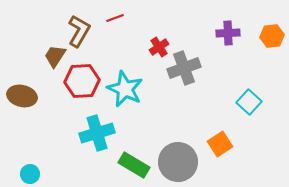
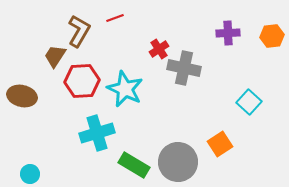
red cross: moved 2 px down
gray cross: rotated 32 degrees clockwise
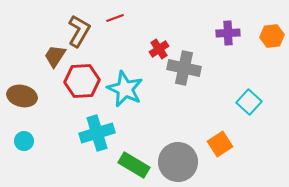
cyan circle: moved 6 px left, 33 px up
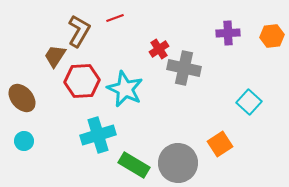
brown ellipse: moved 2 px down; rotated 36 degrees clockwise
cyan cross: moved 1 px right, 2 px down
gray circle: moved 1 px down
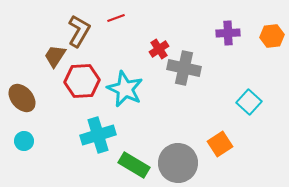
red line: moved 1 px right
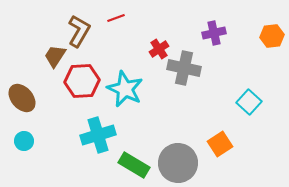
purple cross: moved 14 px left; rotated 10 degrees counterclockwise
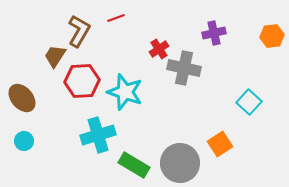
cyan star: moved 3 px down; rotated 6 degrees counterclockwise
gray circle: moved 2 px right
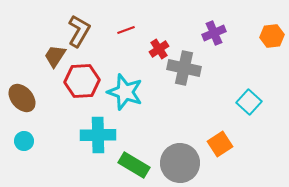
red line: moved 10 px right, 12 px down
purple cross: rotated 10 degrees counterclockwise
cyan cross: rotated 16 degrees clockwise
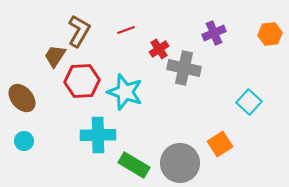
orange hexagon: moved 2 px left, 2 px up
